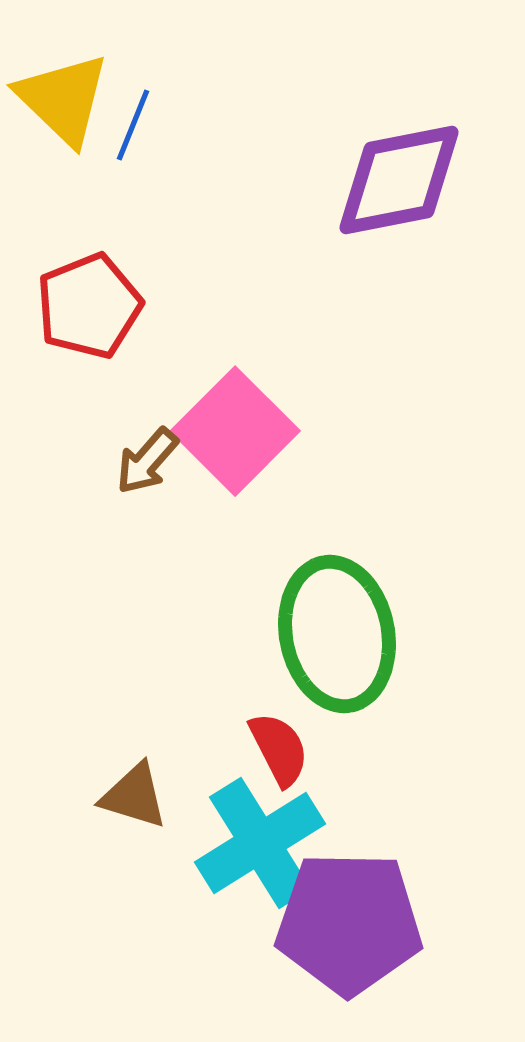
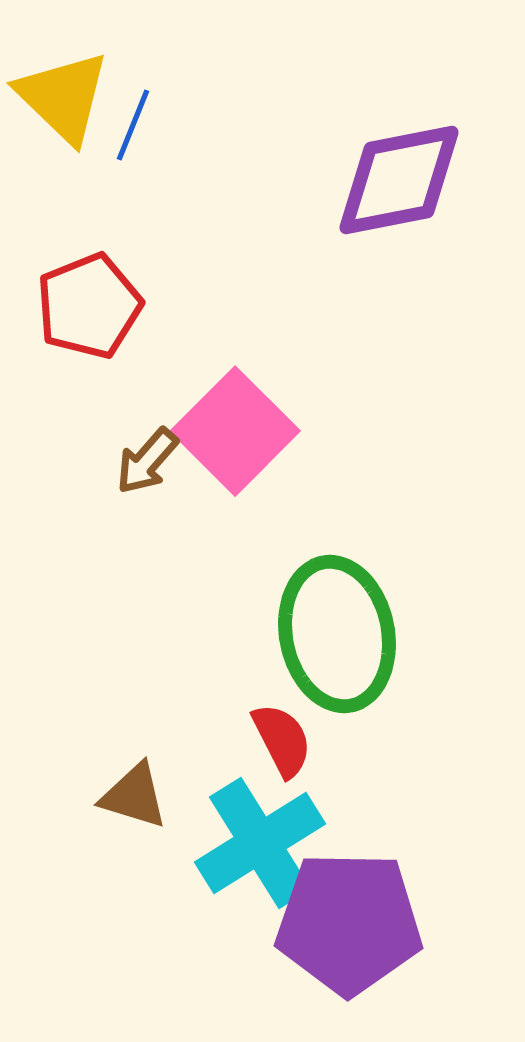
yellow triangle: moved 2 px up
red semicircle: moved 3 px right, 9 px up
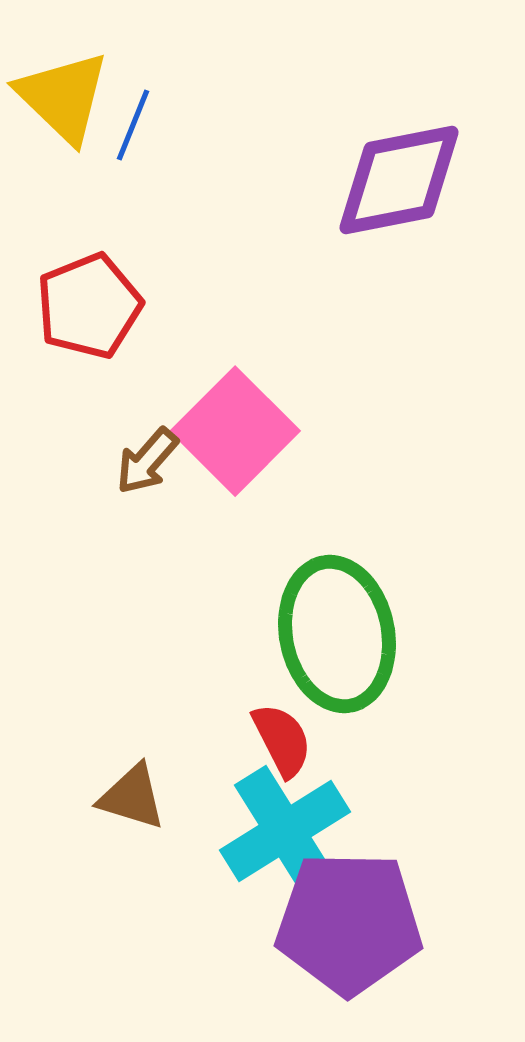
brown triangle: moved 2 px left, 1 px down
cyan cross: moved 25 px right, 12 px up
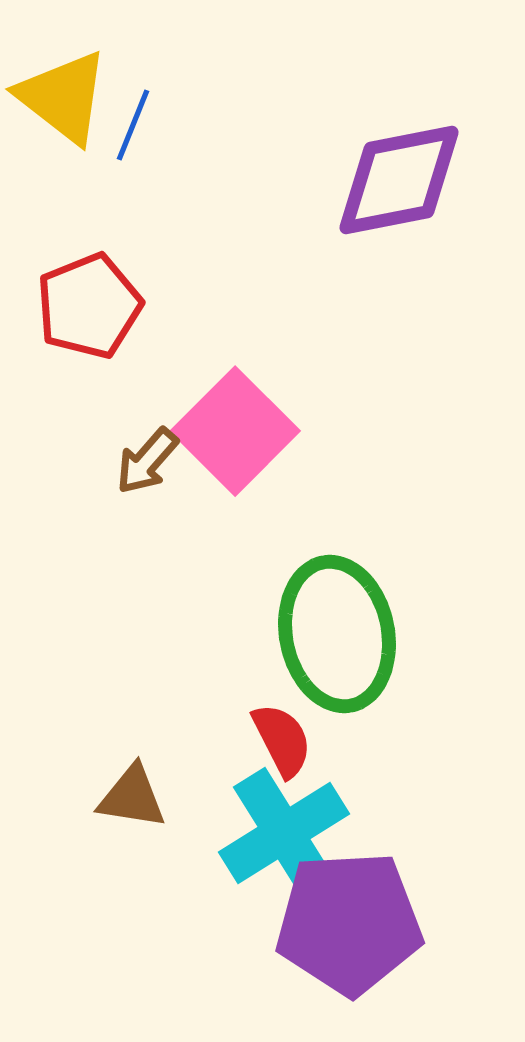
yellow triangle: rotated 6 degrees counterclockwise
brown triangle: rotated 8 degrees counterclockwise
cyan cross: moved 1 px left, 2 px down
purple pentagon: rotated 4 degrees counterclockwise
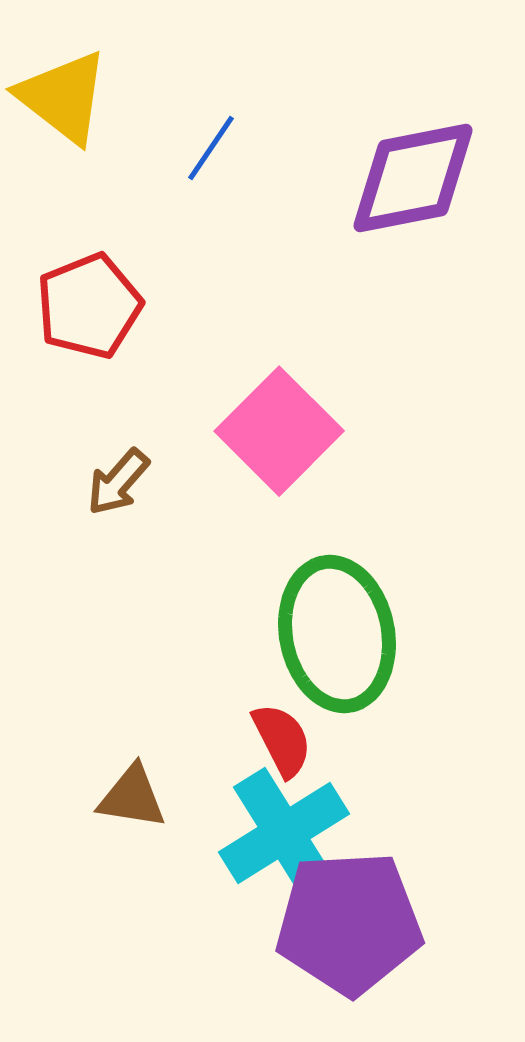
blue line: moved 78 px right, 23 px down; rotated 12 degrees clockwise
purple diamond: moved 14 px right, 2 px up
pink square: moved 44 px right
brown arrow: moved 29 px left, 21 px down
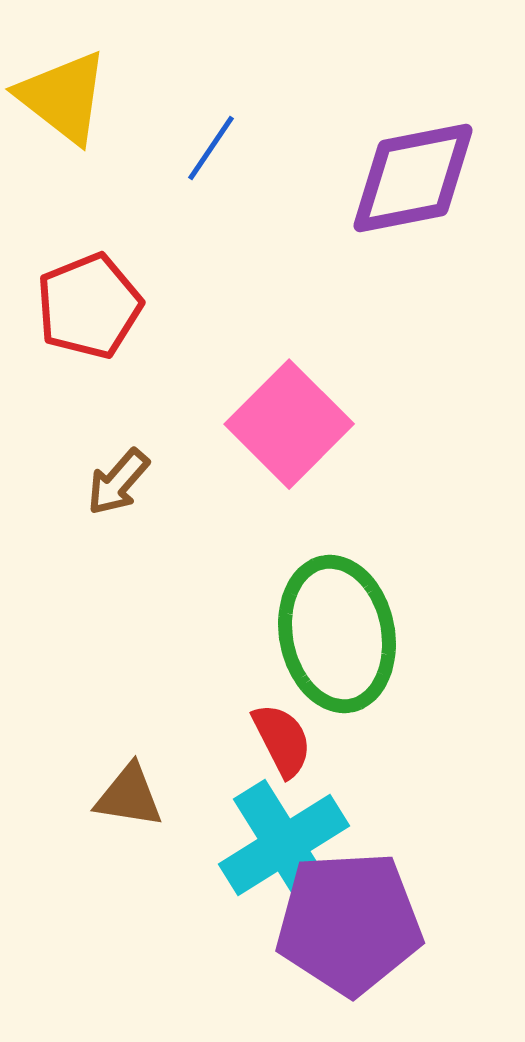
pink square: moved 10 px right, 7 px up
brown triangle: moved 3 px left, 1 px up
cyan cross: moved 12 px down
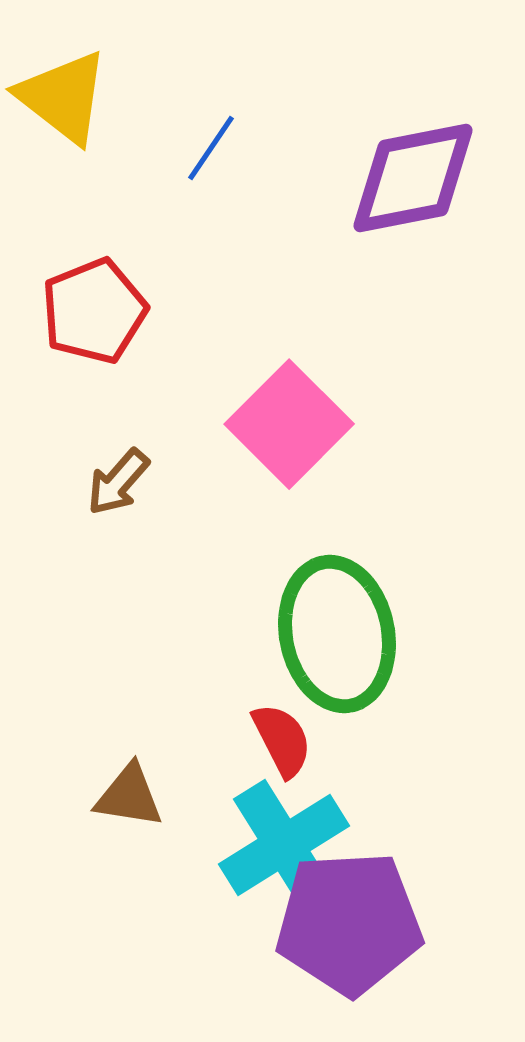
red pentagon: moved 5 px right, 5 px down
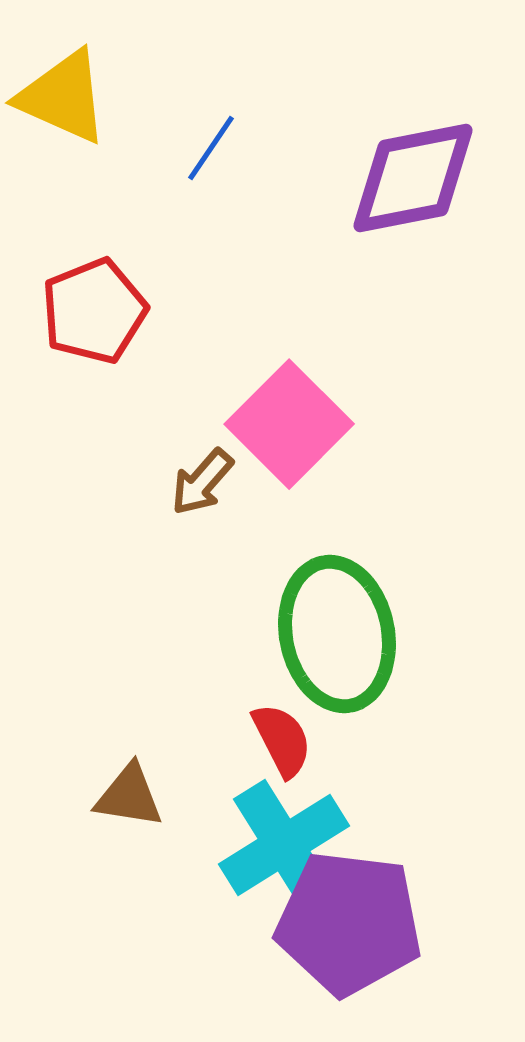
yellow triangle: rotated 14 degrees counterclockwise
brown arrow: moved 84 px right
purple pentagon: rotated 10 degrees clockwise
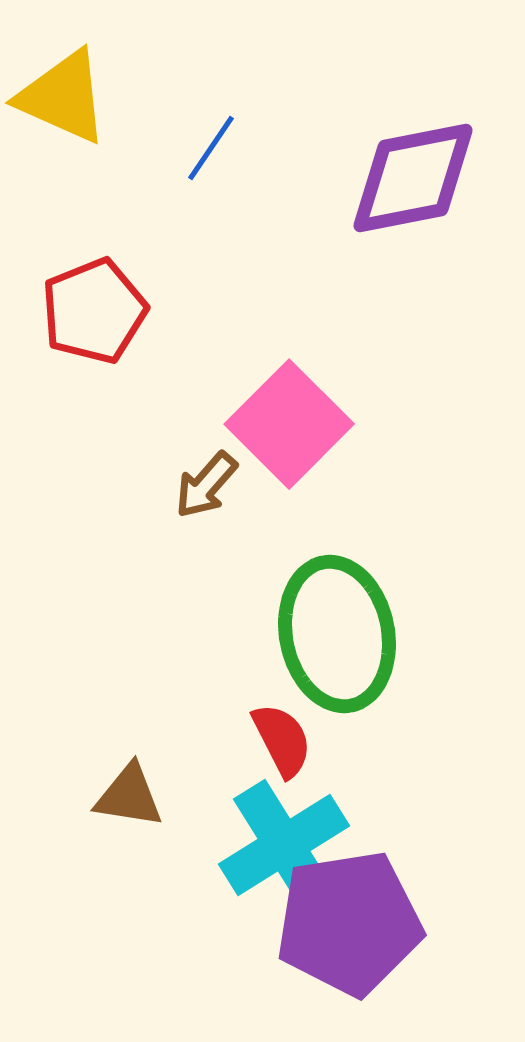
brown arrow: moved 4 px right, 3 px down
purple pentagon: rotated 16 degrees counterclockwise
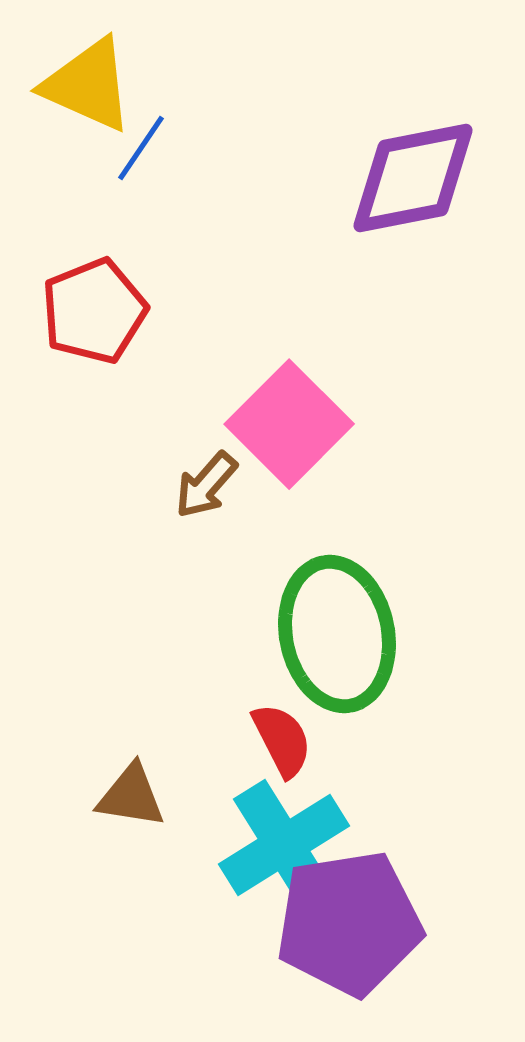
yellow triangle: moved 25 px right, 12 px up
blue line: moved 70 px left
brown triangle: moved 2 px right
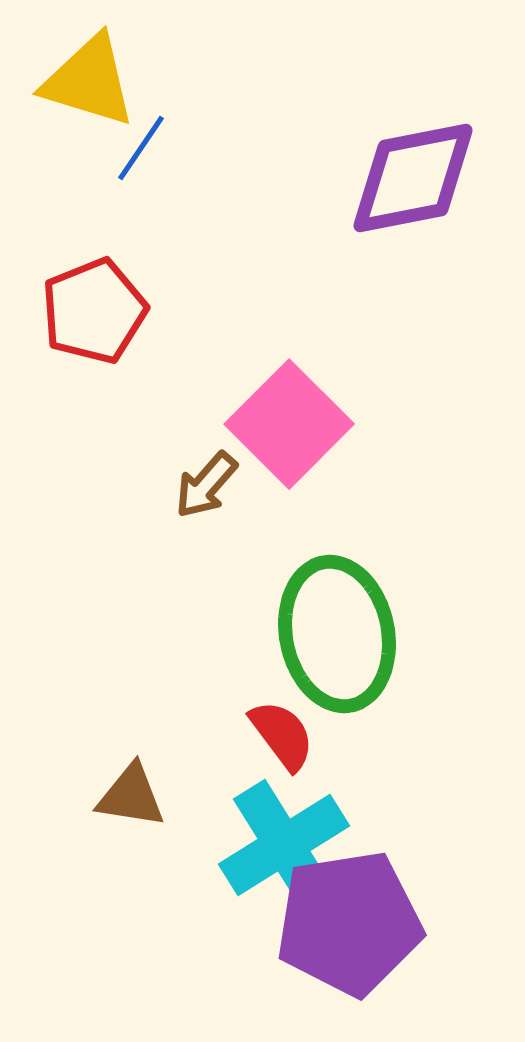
yellow triangle: moved 1 px right, 4 px up; rotated 7 degrees counterclockwise
red semicircle: moved 5 px up; rotated 10 degrees counterclockwise
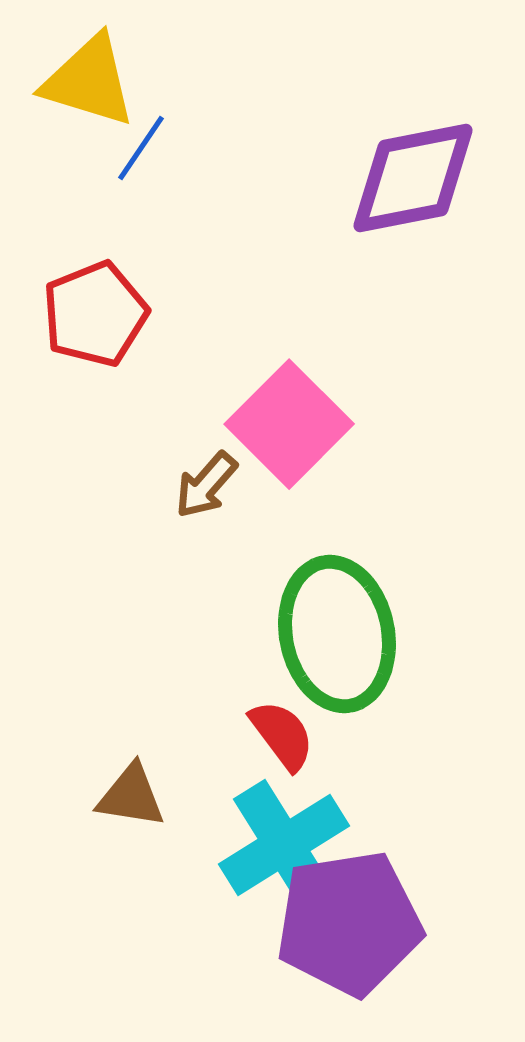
red pentagon: moved 1 px right, 3 px down
